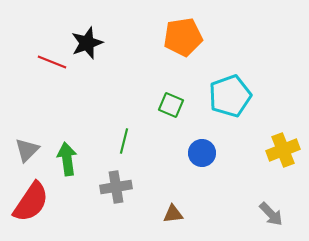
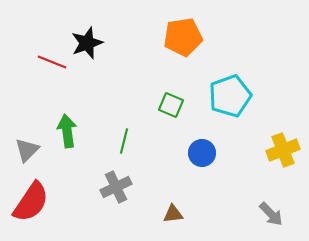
green arrow: moved 28 px up
gray cross: rotated 16 degrees counterclockwise
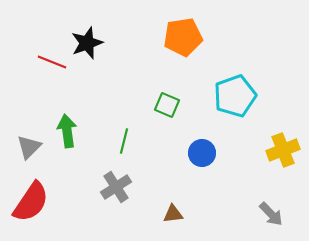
cyan pentagon: moved 5 px right
green square: moved 4 px left
gray triangle: moved 2 px right, 3 px up
gray cross: rotated 8 degrees counterclockwise
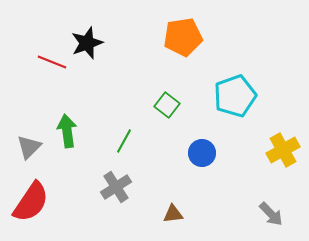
green square: rotated 15 degrees clockwise
green line: rotated 15 degrees clockwise
yellow cross: rotated 8 degrees counterclockwise
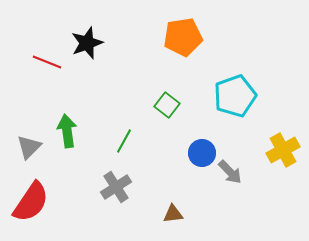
red line: moved 5 px left
gray arrow: moved 41 px left, 42 px up
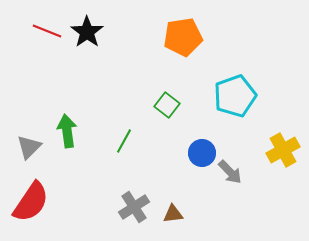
black star: moved 11 px up; rotated 16 degrees counterclockwise
red line: moved 31 px up
gray cross: moved 18 px right, 20 px down
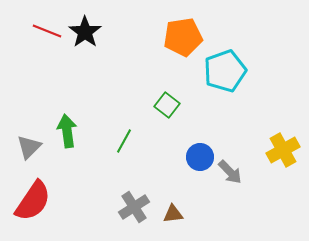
black star: moved 2 px left
cyan pentagon: moved 10 px left, 25 px up
blue circle: moved 2 px left, 4 px down
red semicircle: moved 2 px right, 1 px up
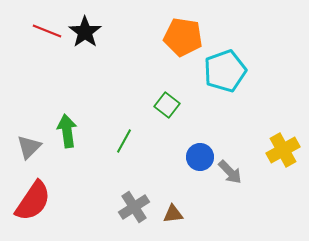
orange pentagon: rotated 18 degrees clockwise
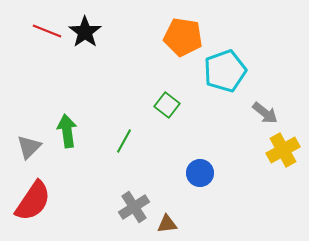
blue circle: moved 16 px down
gray arrow: moved 35 px right, 59 px up; rotated 8 degrees counterclockwise
brown triangle: moved 6 px left, 10 px down
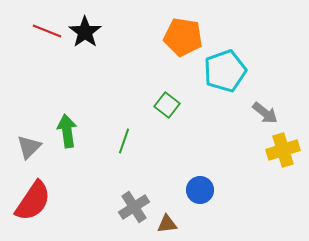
green line: rotated 10 degrees counterclockwise
yellow cross: rotated 12 degrees clockwise
blue circle: moved 17 px down
